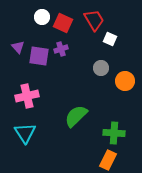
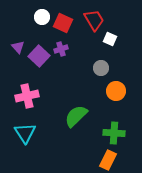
purple square: rotated 35 degrees clockwise
orange circle: moved 9 px left, 10 px down
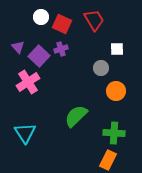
white circle: moved 1 px left
red square: moved 1 px left, 1 px down
white square: moved 7 px right, 10 px down; rotated 24 degrees counterclockwise
pink cross: moved 1 px right, 14 px up; rotated 20 degrees counterclockwise
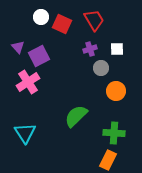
purple cross: moved 29 px right
purple square: rotated 20 degrees clockwise
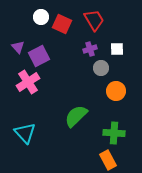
cyan triangle: rotated 10 degrees counterclockwise
orange rectangle: rotated 54 degrees counterclockwise
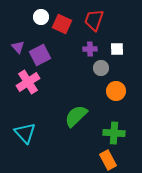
red trapezoid: rotated 130 degrees counterclockwise
purple cross: rotated 16 degrees clockwise
purple square: moved 1 px right, 1 px up
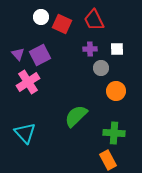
red trapezoid: rotated 45 degrees counterclockwise
purple triangle: moved 7 px down
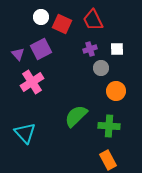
red trapezoid: moved 1 px left
purple cross: rotated 16 degrees counterclockwise
purple square: moved 1 px right, 6 px up
pink cross: moved 4 px right
green cross: moved 5 px left, 7 px up
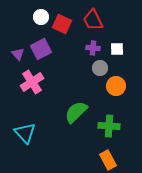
purple cross: moved 3 px right, 1 px up; rotated 24 degrees clockwise
gray circle: moved 1 px left
orange circle: moved 5 px up
green semicircle: moved 4 px up
